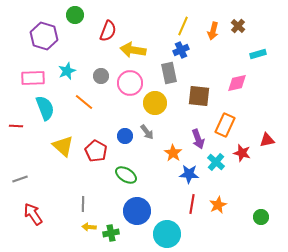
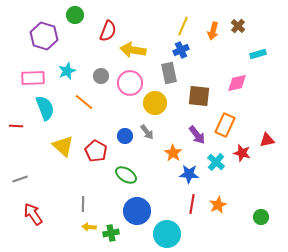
purple arrow at (198, 139): moved 1 px left, 4 px up; rotated 18 degrees counterclockwise
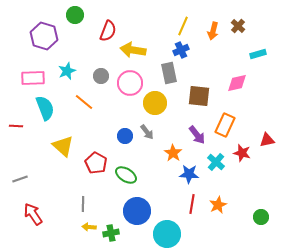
red pentagon at (96, 151): moved 12 px down
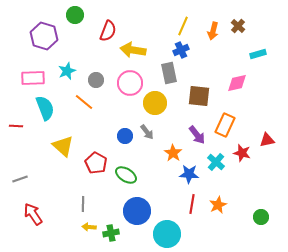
gray circle at (101, 76): moved 5 px left, 4 px down
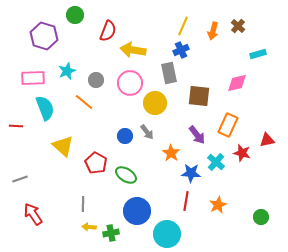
orange rectangle at (225, 125): moved 3 px right
orange star at (173, 153): moved 2 px left
blue star at (189, 174): moved 2 px right, 1 px up
red line at (192, 204): moved 6 px left, 3 px up
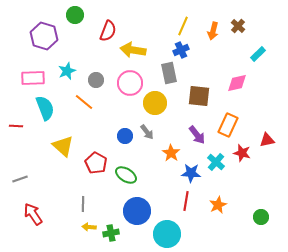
cyan rectangle at (258, 54): rotated 28 degrees counterclockwise
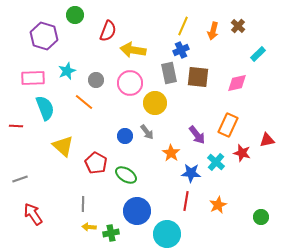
brown square at (199, 96): moved 1 px left, 19 px up
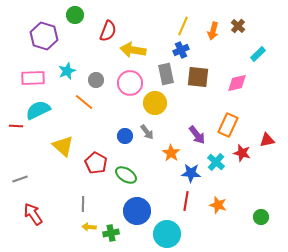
gray rectangle at (169, 73): moved 3 px left, 1 px down
cyan semicircle at (45, 108): moved 7 px left, 2 px down; rotated 95 degrees counterclockwise
orange star at (218, 205): rotated 30 degrees counterclockwise
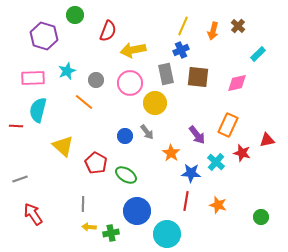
yellow arrow at (133, 50): rotated 20 degrees counterclockwise
cyan semicircle at (38, 110): rotated 50 degrees counterclockwise
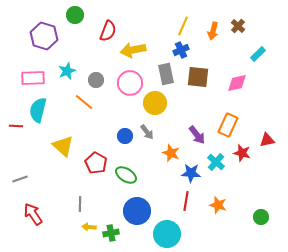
orange star at (171, 153): rotated 12 degrees counterclockwise
gray line at (83, 204): moved 3 px left
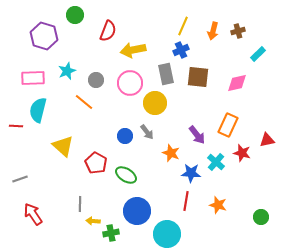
brown cross at (238, 26): moved 5 px down; rotated 32 degrees clockwise
yellow arrow at (89, 227): moved 4 px right, 6 px up
